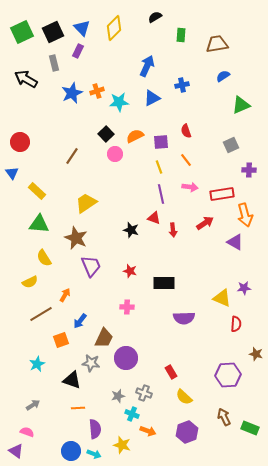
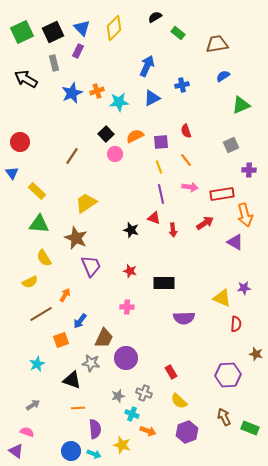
green rectangle at (181, 35): moved 3 px left, 2 px up; rotated 56 degrees counterclockwise
yellow semicircle at (184, 397): moved 5 px left, 4 px down
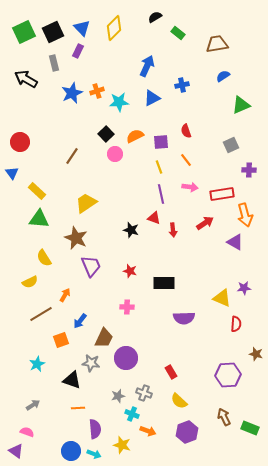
green square at (22, 32): moved 2 px right
green triangle at (39, 224): moved 5 px up
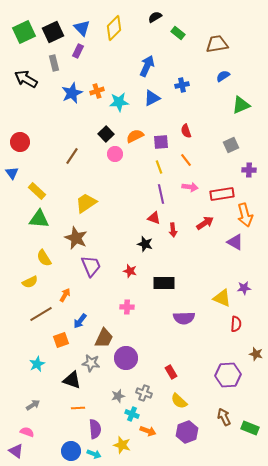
black star at (131, 230): moved 14 px right, 14 px down
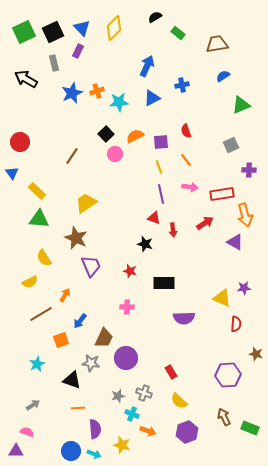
purple triangle at (16, 451): rotated 35 degrees counterclockwise
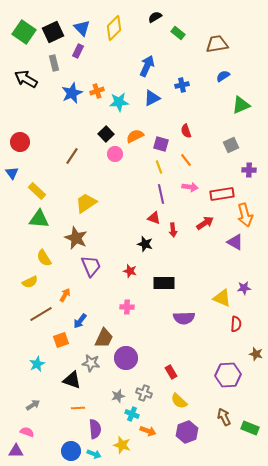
green square at (24, 32): rotated 30 degrees counterclockwise
purple square at (161, 142): moved 2 px down; rotated 21 degrees clockwise
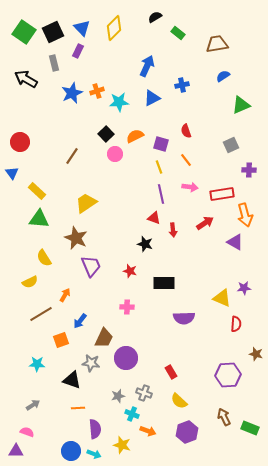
cyan star at (37, 364): rotated 28 degrees clockwise
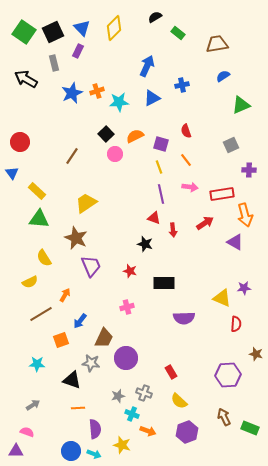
pink cross at (127, 307): rotated 16 degrees counterclockwise
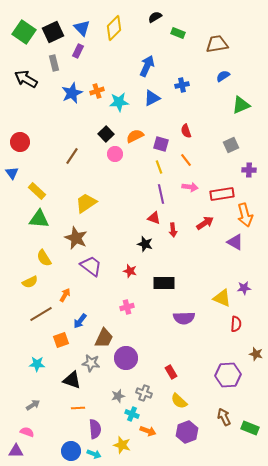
green rectangle at (178, 33): rotated 16 degrees counterclockwise
purple trapezoid at (91, 266): rotated 30 degrees counterclockwise
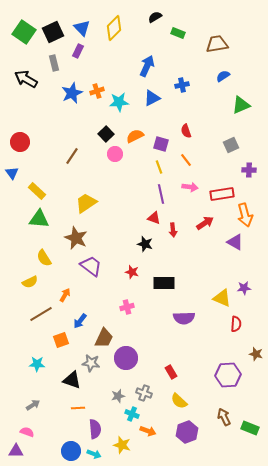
red star at (130, 271): moved 2 px right, 1 px down
